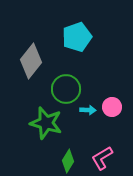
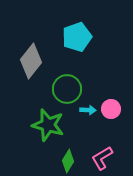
green circle: moved 1 px right
pink circle: moved 1 px left, 2 px down
green star: moved 2 px right, 2 px down
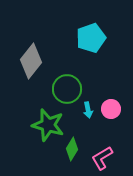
cyan pentagon: moved 14 px right, 1 px down
cyan arrow: rotated 77 degrees clockwise
green diamond: moved 4 px right, 12 px up
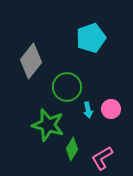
green circle: moved 2 px up
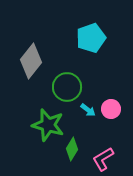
cyan arrow: rotated 42 degrees counterclockwise
pink L-shape: moved 1 px right, 1 px down
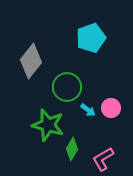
pink circle: moved 1 px up
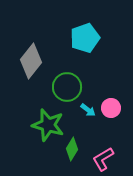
cyan pentagon: moved 6 px left
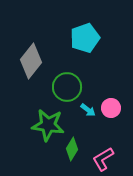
green star: rotated 8 degrees counterclockwise
